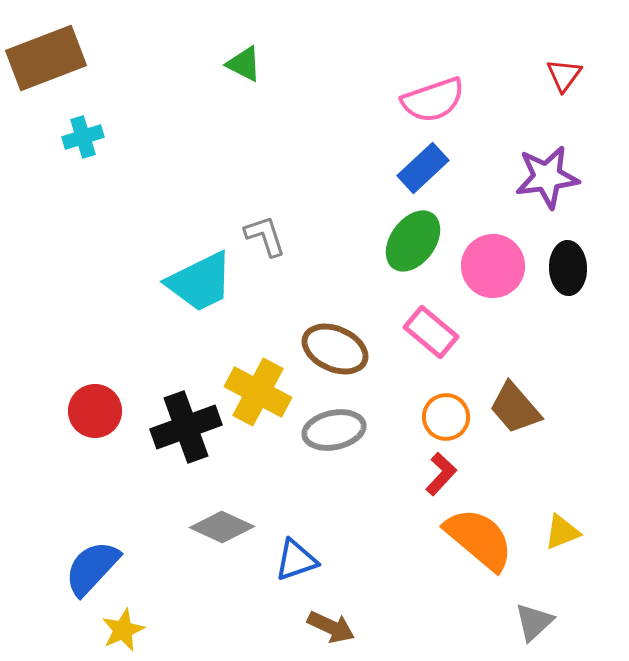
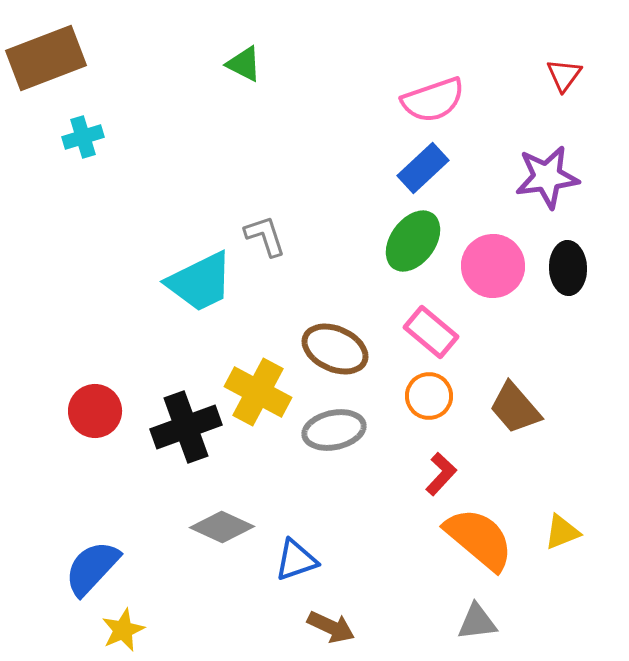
orange circle: moved 17 px left, 21 px up
gray triangle: moved 57 px left; rotated 36 degrees clockwise
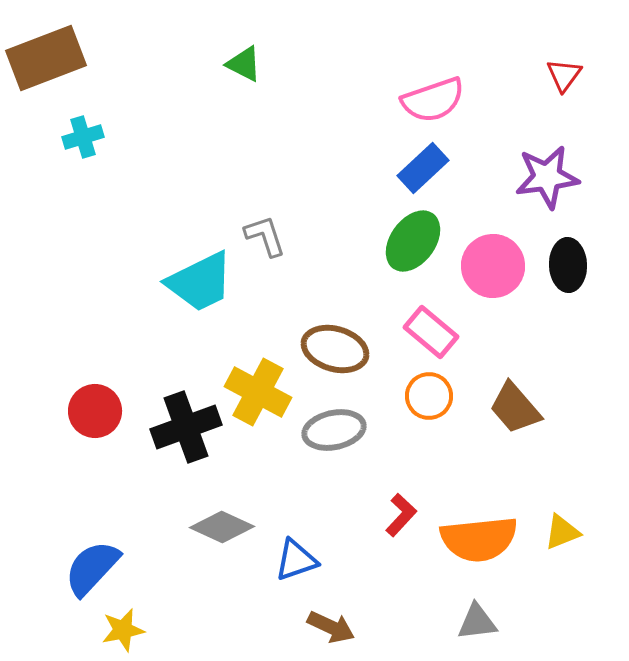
black ellipse: moved 3 px up
brown ellipse: rotated 8 degrees counterclockwise
red L-shape: moved 40 px left, 41 px down
orange semicircle: rotated 134 degrees clockwise
yellow star: rotated 12 degrees clockwise
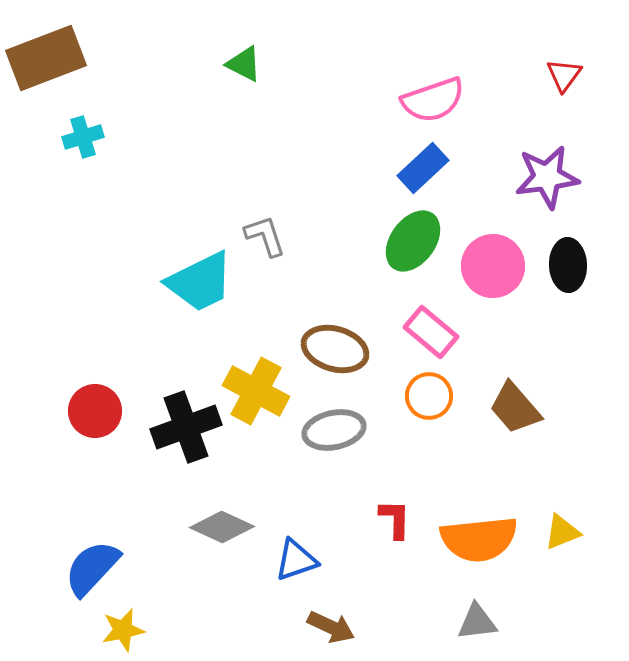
yellow cross: moved 2 px left, 1 px up
red L-shape: moved 6 px left, 4 px down; rotated 42 degrees counterclockwise
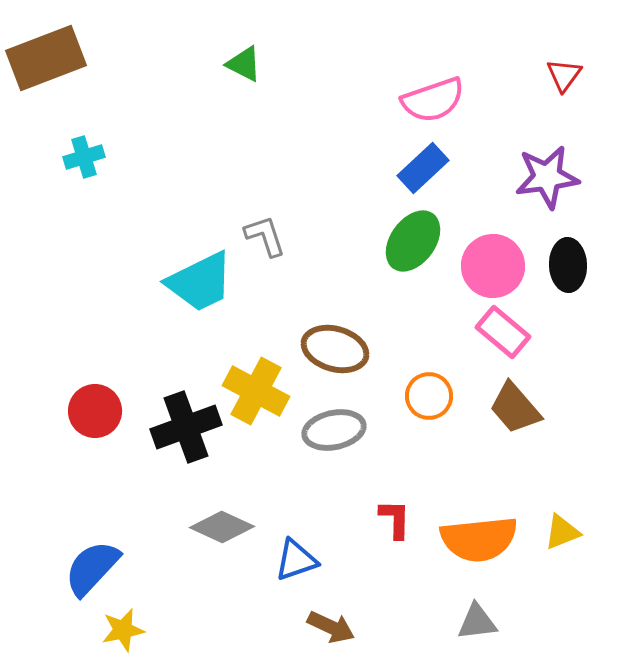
cyan cross: moved 1 px right, 20 px down
pink rectangle: moved 72 px right
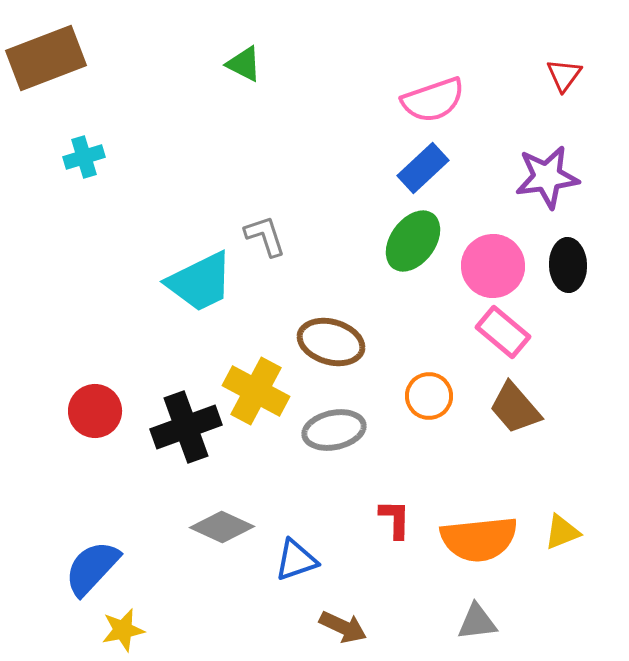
brown ellipse: moved 4 px left, 7 px up
brown arrow: moved 12 px right
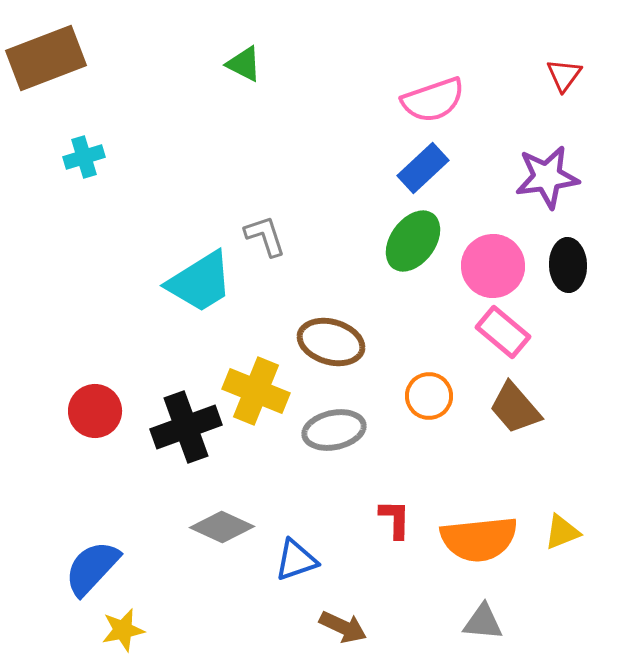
cyan trapezoid: rotated 6 degrees counterclockwise
yellow cross: rotated 6 degrees counterclockwise
gray triangle: moved 6 px right; rotated 12 degrees clockwise
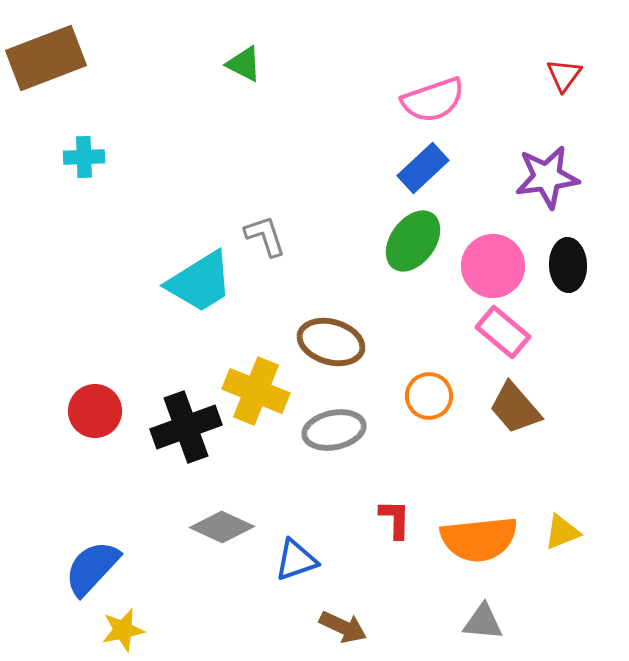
cyan cross: rotated 15 degrees clockwise
